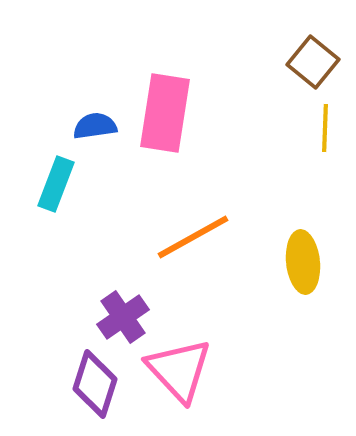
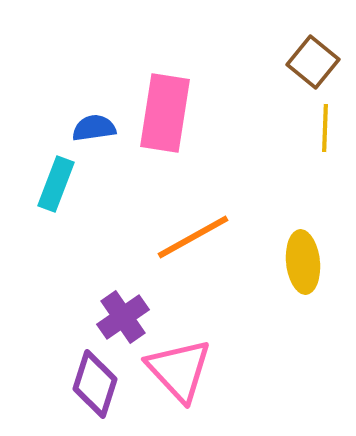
blue semicircle: moved 1 px left, 2 px down
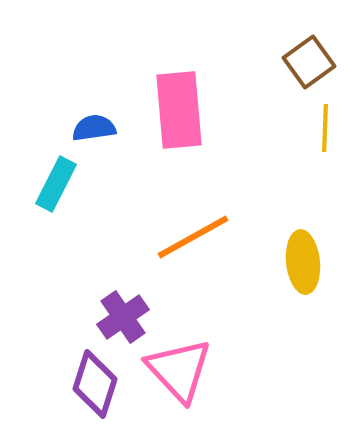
brown square: moved 4 px left; rotated 15 degrees clockwise
pink rectangle: moved 14 px right, 3 px up; rotated 14 degrees counterclockwise
cyan rectangle: rotated 6 degrees clockwise
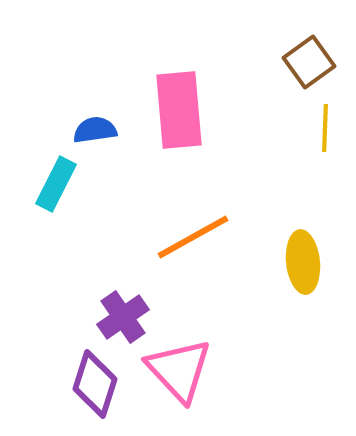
blue semicircle: moved 1 px right, 2 px down
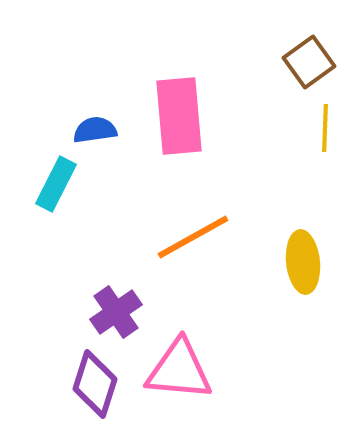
pink rectangle: moved 6 px down
purple cross: moved 7 px left, 5 px up
pink triangle: rotated 42 degrees counterclockwise
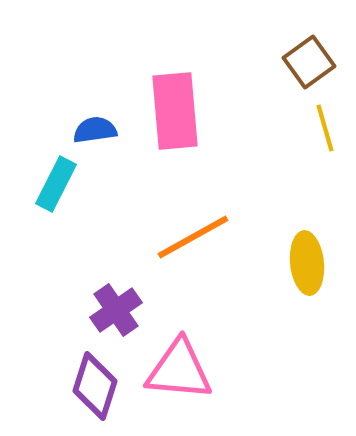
pink rectangle: moved 4 px left, 5 px up
yellow line: rotated 18 degrees counterclockwise
yellow ellipse: moved 4 px right, 1 px down
purple cross: moved 2 px up
purple diamond: moved 2 px down
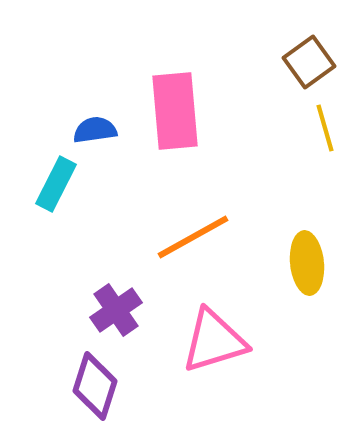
pink triangle: moved 35 px right, 29 px up; rotated 22 degrees counterclockwise
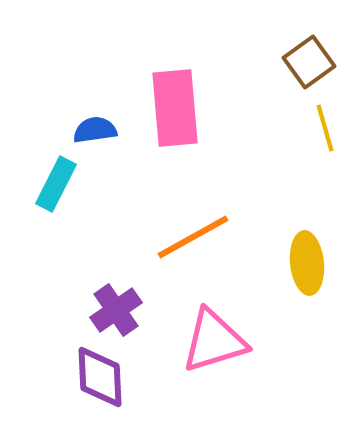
pink rectangle: moved 3 px up
purple diamond: moved 5 px right, 9 px up; rotated 20 degrees counterclockwise
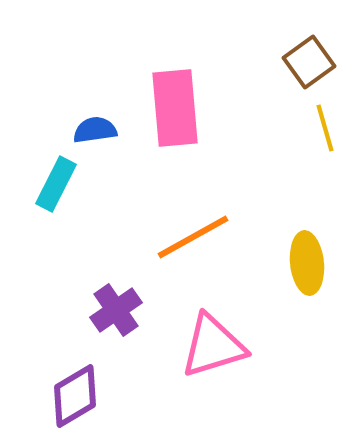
pink triangle: moved 1 px left, 5 px down
purple diamond: moved 25 px left, 19 px down; rotated 62 degrees clockwise
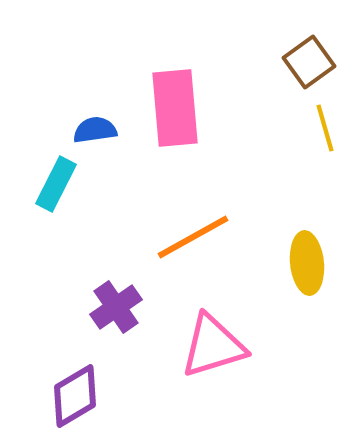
purple cross: moved 3 px up
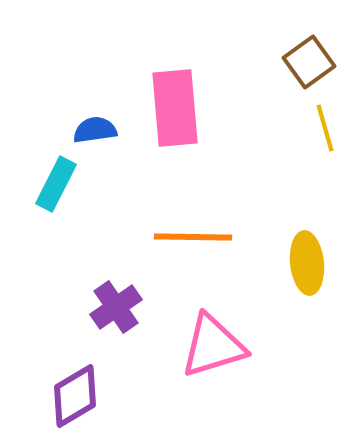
orange line: rotated 30 degrees clockwise
